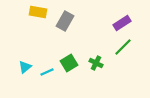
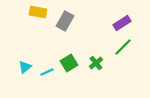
green cross: rotated 24 degrees clockwise
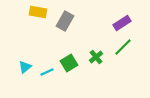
green cross: moved 6 px up
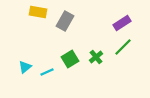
green square: moved 1 px right, 4 px up
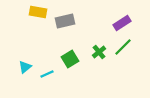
gray rectangle: rotated 48 degrees clockwise
green cross: moved 3 px right, 5 px up
cyan line: moved 2 px down
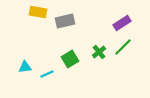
cyan triangle: rotated 32 degrees clockwise
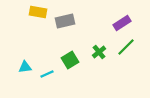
green line: moved 3 px right
green square: moved 1 px down
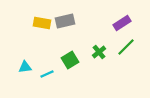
yellow rectangle: moved 4 px right, 11 px down
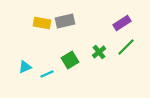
cyan triangle: rotated 16 degrees counterclockwise
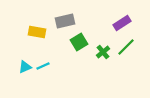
yellow rectangle: moved 5 px left, 9 px down
green cross: moved 4 px right
green square: moved 9 px right, 18 px up
cyan line: moved 4 px left, 8 px up
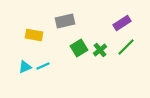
yellow rectangle: moved 3 px left, 3 px down
green square: moved 6 px down
green cross: moved 3 px left, 2 px up
